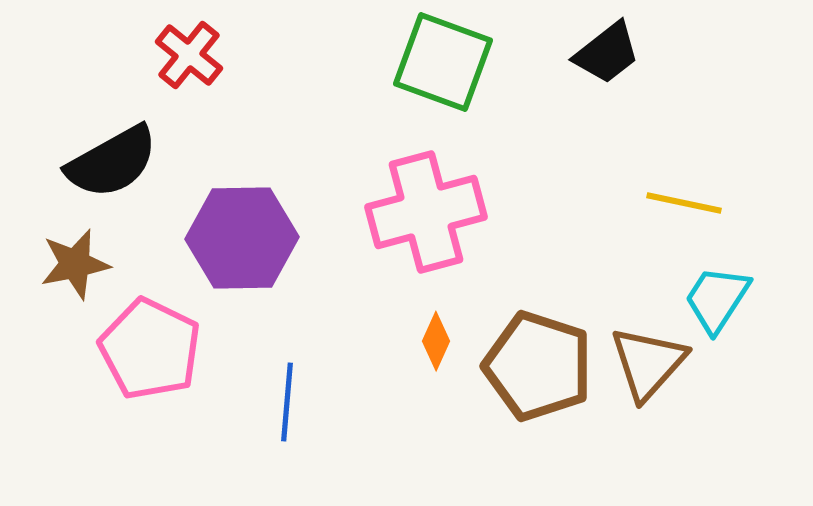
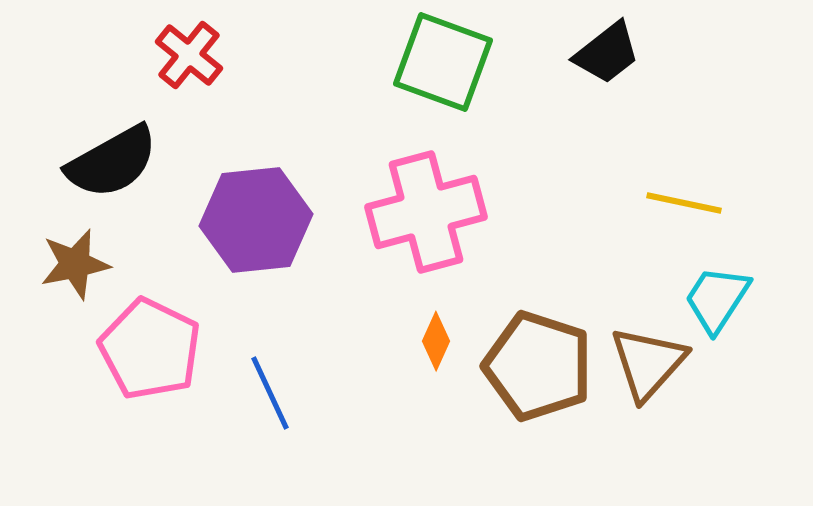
purple hexagon: moved 14 px right, 18 px up; rotated 5 degrees counterclockwise
blue line: moved 17 px left, 9 px up; rotated 30 degrees counterclockwise
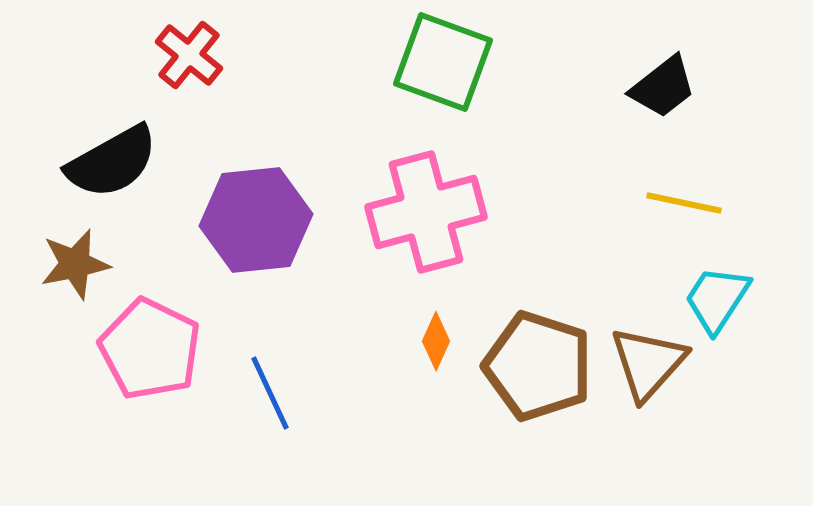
black trapezoid: moved 56 px right, 34 px down
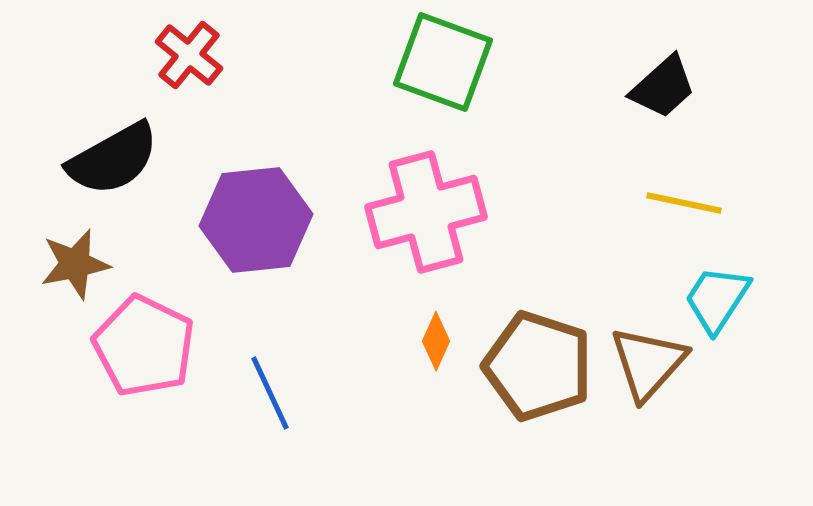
black trapezoid: rotated 4 degrees counterclockwise
black semicircle: moved 1 px right, 3 px up
pink pentagon: moved 6 px left, 3 px up
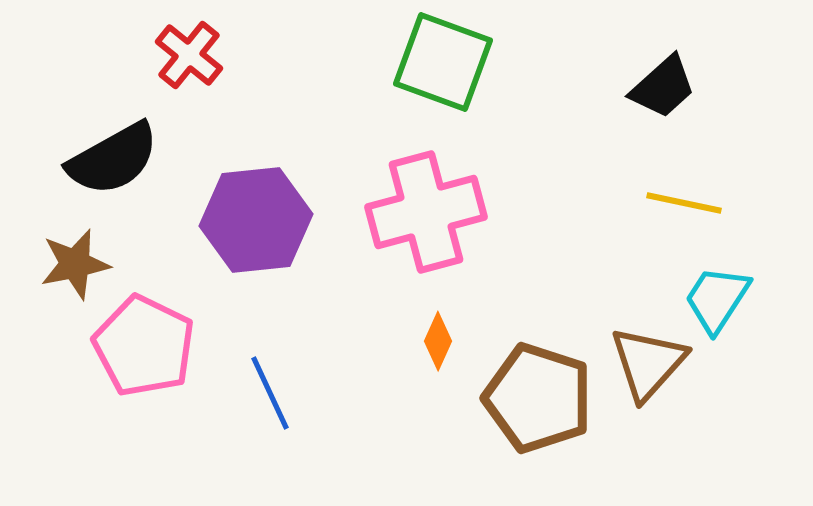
orange diamond: moved 2 px right
brown pentagon: moved 32 px down
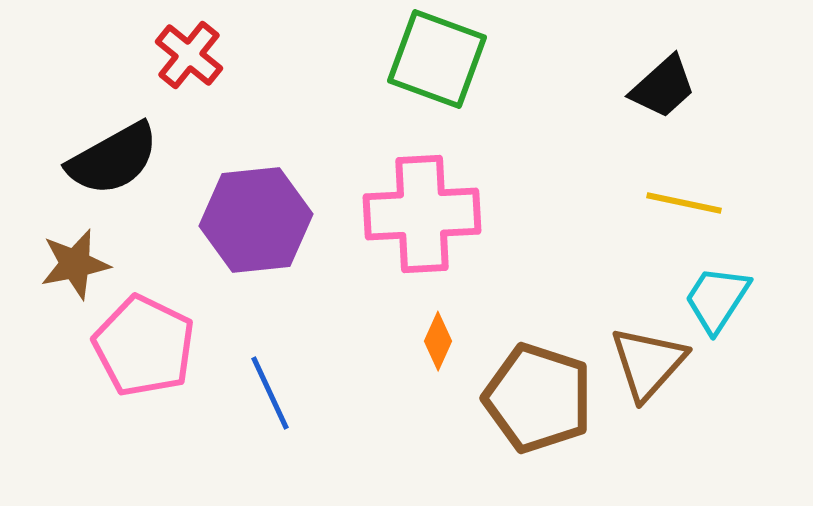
green square: moved 6 px left, 3 px up
pink cross: moved 4 px left, 2 px down; rotated 12 degrees clockwise
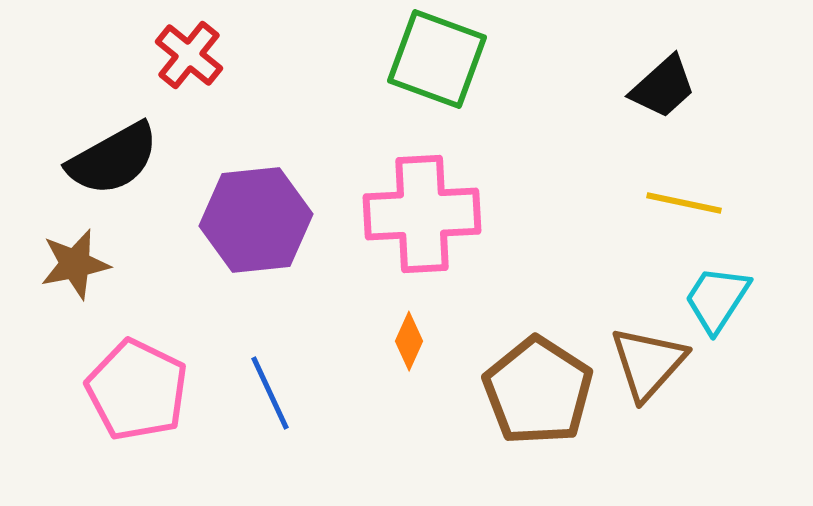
orange diamond: moved 29 px left
pink pentagon: moved 7 px left, 44 px down
brown pentagon: moved 7 px up; rotated 15 degrees clockwise
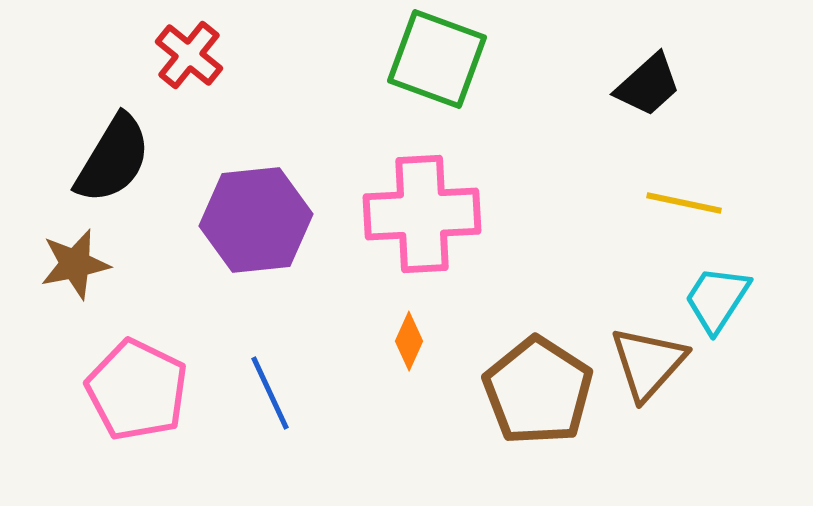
black trapezoid: moved 15 px left, 2 px up
black semicircle: rotated 30 degrees counterclockwise
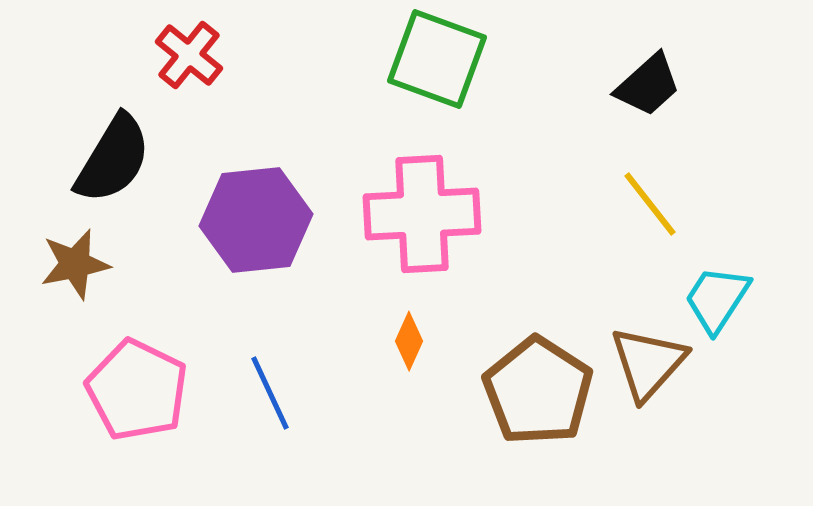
yellow line: moved 34 px left, 1 px down; rotated 40 degrees clockwise
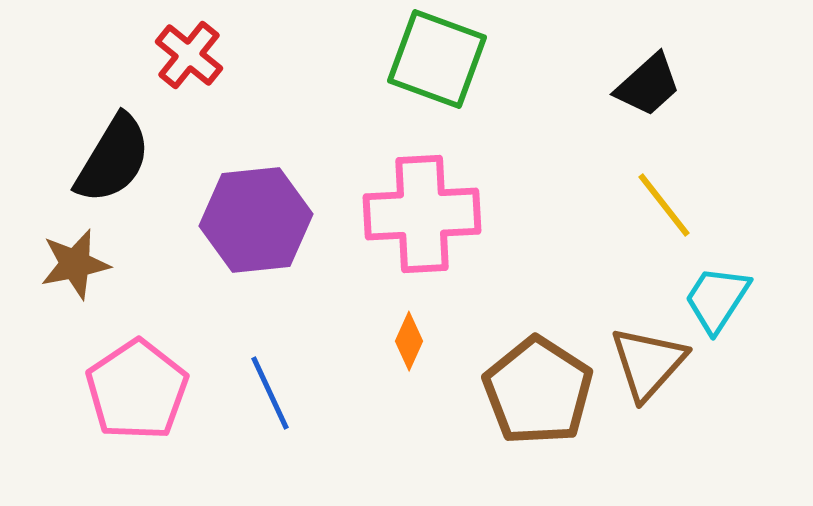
yellow line: moved 14 px right, 1 px down
pink pentagon: rotated 12 degrees clockwise
